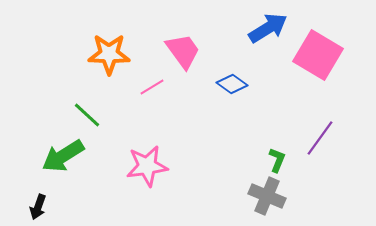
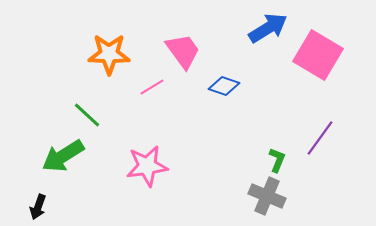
blue diamond: moved 8 px left, 2 px down; rotated 16 degrees counterclockwise
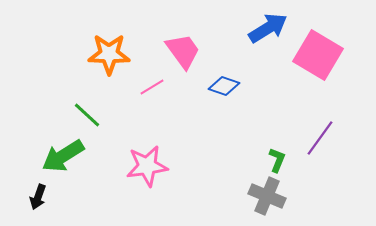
black arrow: moved 10 px up
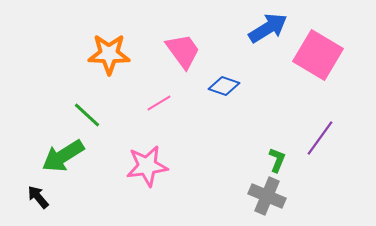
pink line: moved 7 px right, 16 px down
black arrow: rotated 120 degrees clockwise
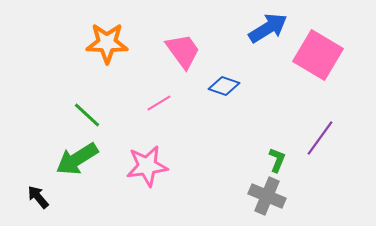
orange star: moved 2 px left, 11 px up
green arrow: moved 14 px right, 3 px down
